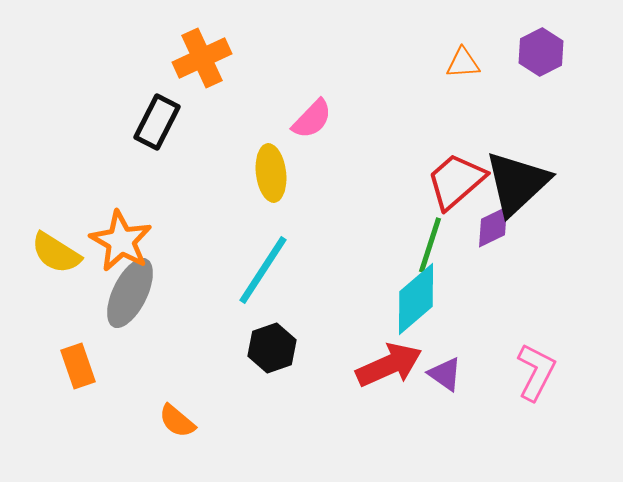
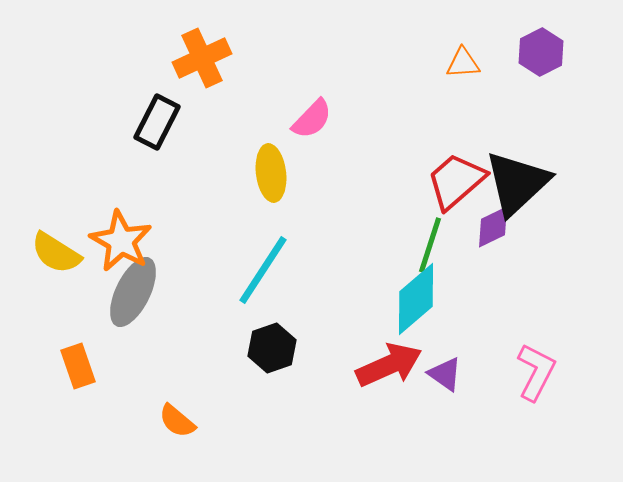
gray ellipse: moved 3 px right, 1 px up
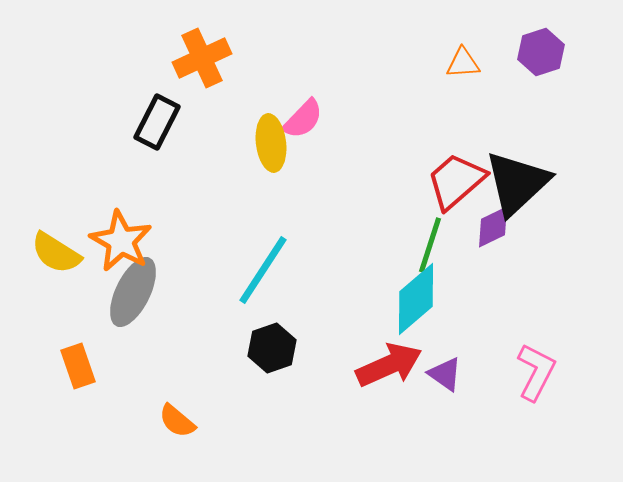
purple hexagon: rotated 9 degrees clockwise
pink semicircle: moved 9 px left
yellow ellipse: moved 30 px up
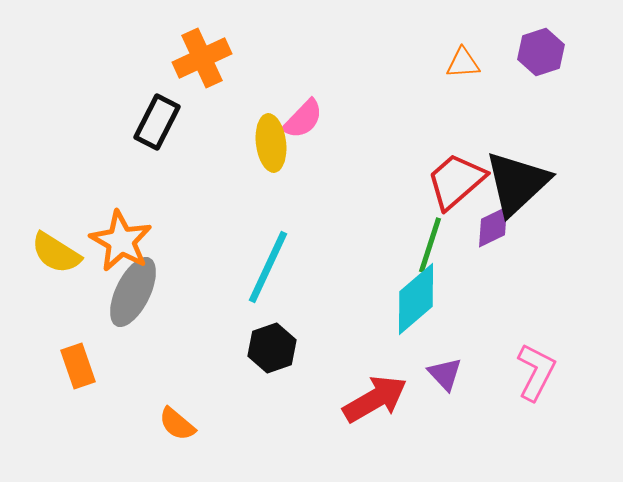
cyan line: moved 5 px right, 3 px up; rotated 8 degrees counterclockwise
red arrow: moved 14 px left, 34 px down; rotated 6 degrees counterclockwise
purple triangle: rotated 12 degrees clockwise
orange semicircle: moved 3 px down
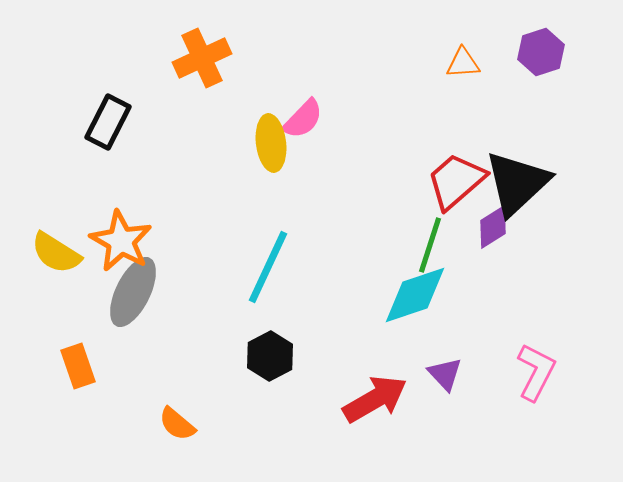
black rectangle: moved 49 px left
purple diamond: rotated 6 degrees counterclockwise
cyan diamond: moved 1 px left, 4 px up; rotated 22 degrees clockwise
black hexagon: moved 2 px left, 8 px down; rotated 9 degrees counterclockwise
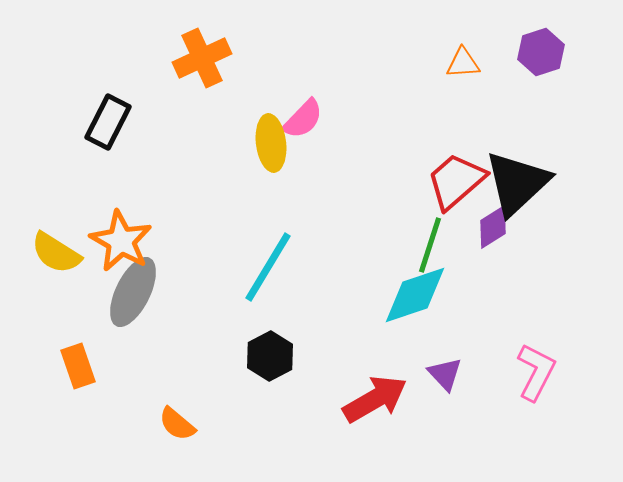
cyan line: rotated 6 degrees clockwise
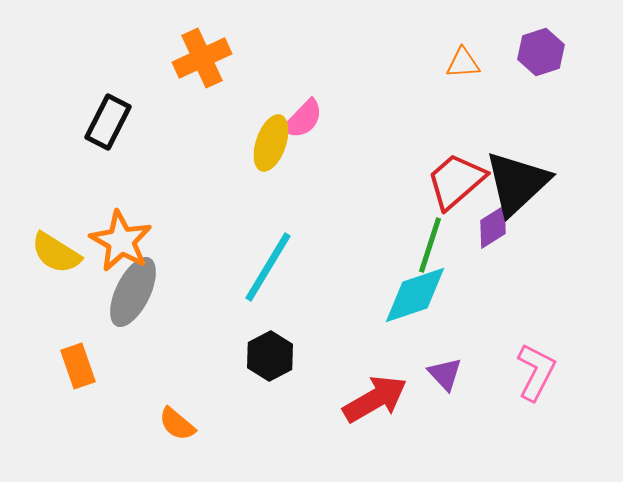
yellow ellipse: rotated 26 degrees clockwise
